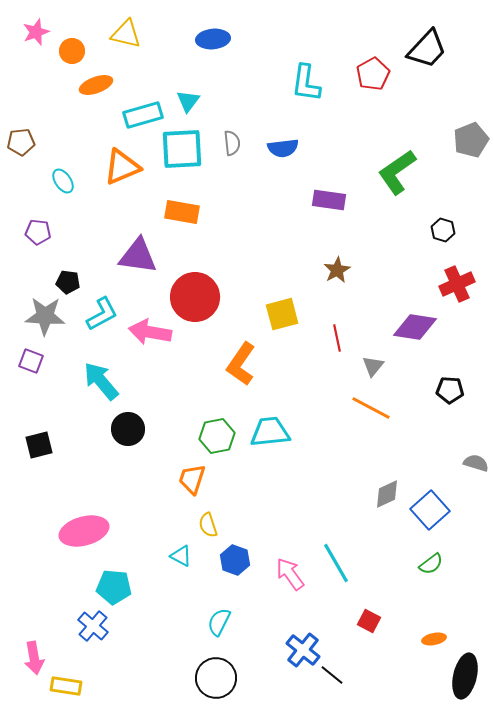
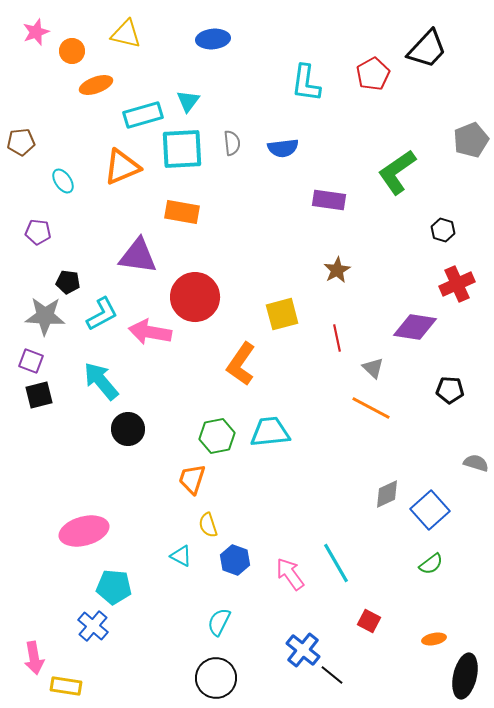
gray triangle at (373, 366): moved 2 px down; rotated 25 degrees counterclockwise
black square at (39, 445): moved 50 px up
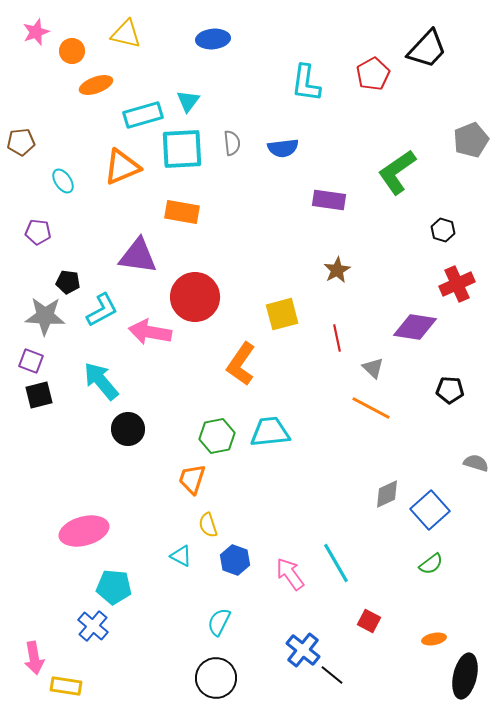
cyan L-shape at (102, 314): moved 4 px up
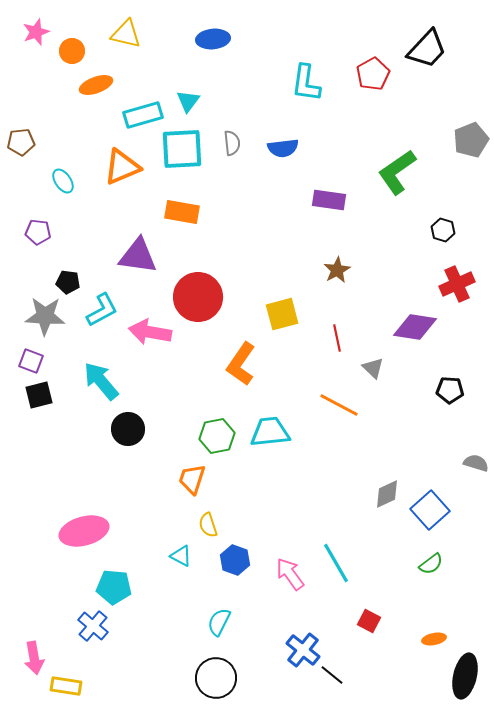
red circle at (195, 297): moved 3 px right
orange line at (371, 408): moved 32 px left, 3 px up
